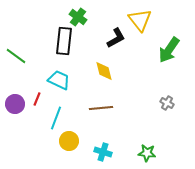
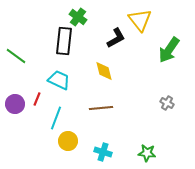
yellow circle: moved 1 px left
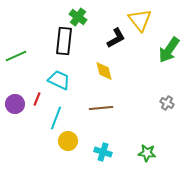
green line: rotated 60 degrees counterclockwise
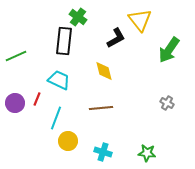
purple circle: moved 1 px up
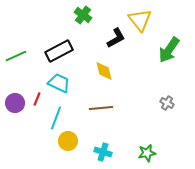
green cross: moved 5 px right, 2 px up
black rectangle: moved 5 px left, 10 px down; rotated 56 degrees clockwise
cyan trapezoid: moved 3 px down
green star: rotated 18 degrees counterclockwise
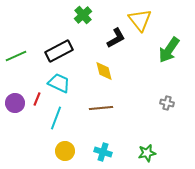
green cross: rotated 12 degrees clockwise
gray cross: rotated 16 degrees counterclockwise
yellow circle: moved 3 px left, 10 px down
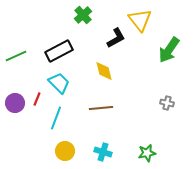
cyan trapezoid: rotated 20 degrees clockwise
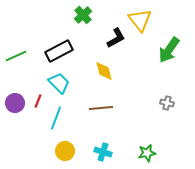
red line: moved 1 px right, 2 px down
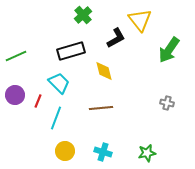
black rectangle: moved 12 px right; rotated 12 degrees clockwise
purple circle: moved 8 px up
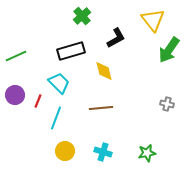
green cross: moved 1 px left, 1 px down
yellow triangle: moved 13 px right
gray cross: moved 1 px down
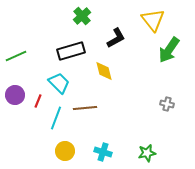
brown line: moved 16 px left
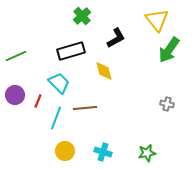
yellow triangle: moved 4 px right
